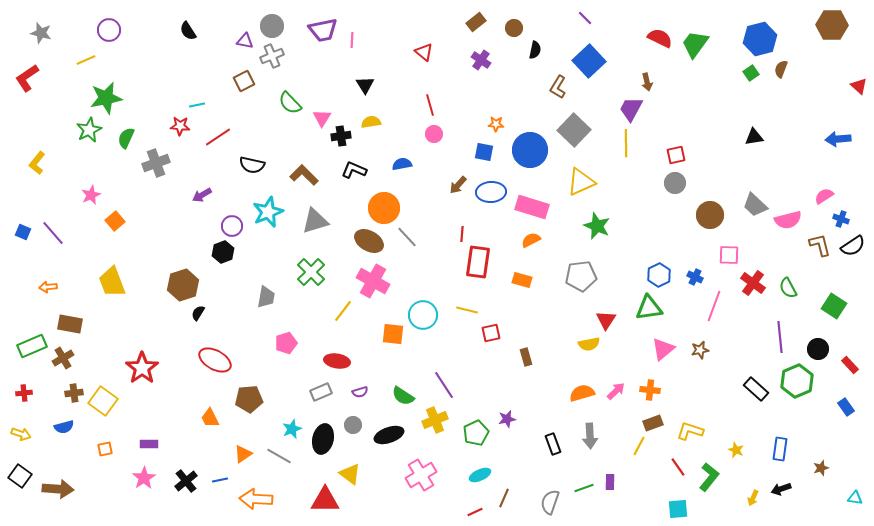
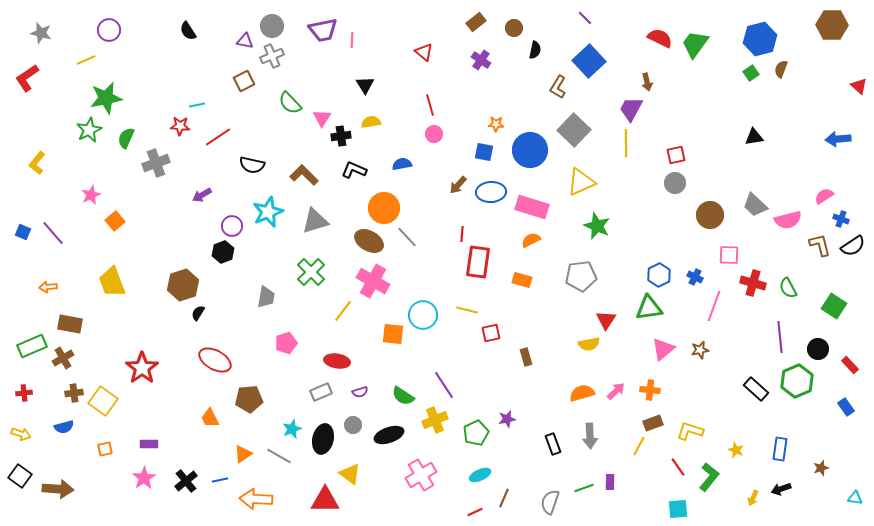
red cross at (753, 283): rotated 20 degrees counterclockwise
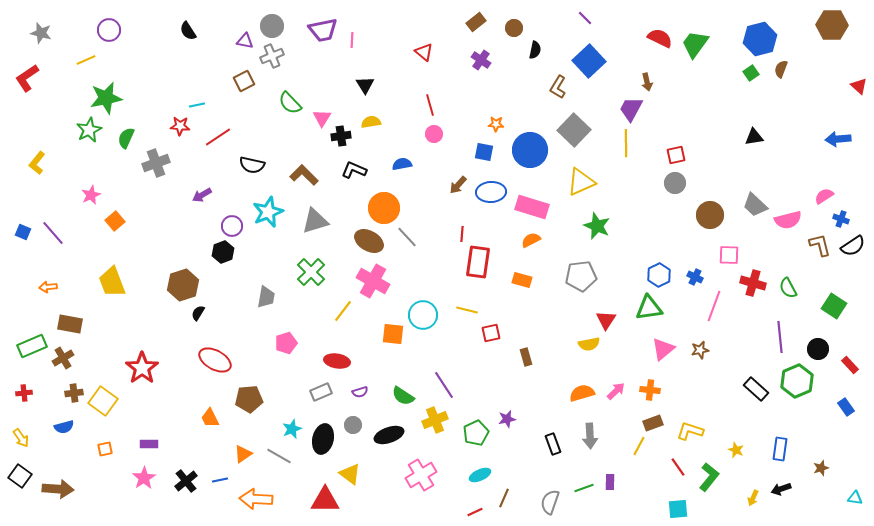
yellow arrow at (21, 434): moved 4 px down; rotated 36 degrees clockwise
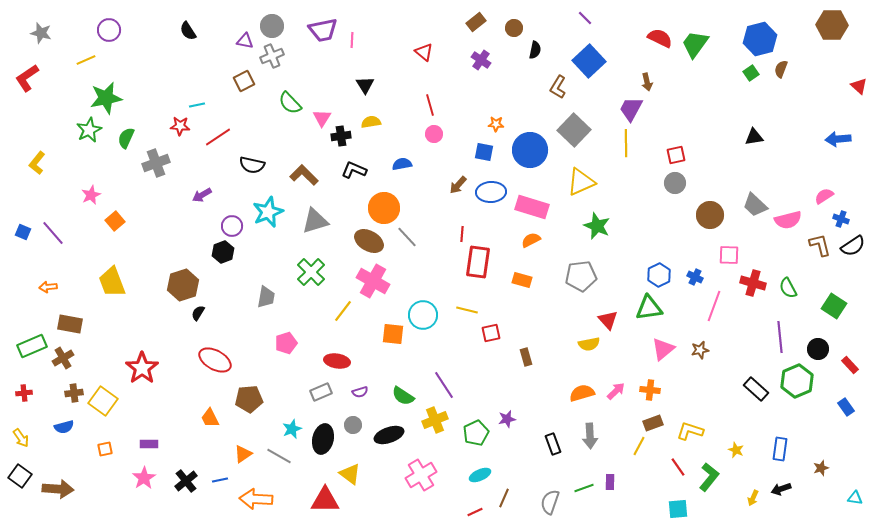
red triangle at (606, 320): moved 2 px right; rotated 15 degrees counterclockwise
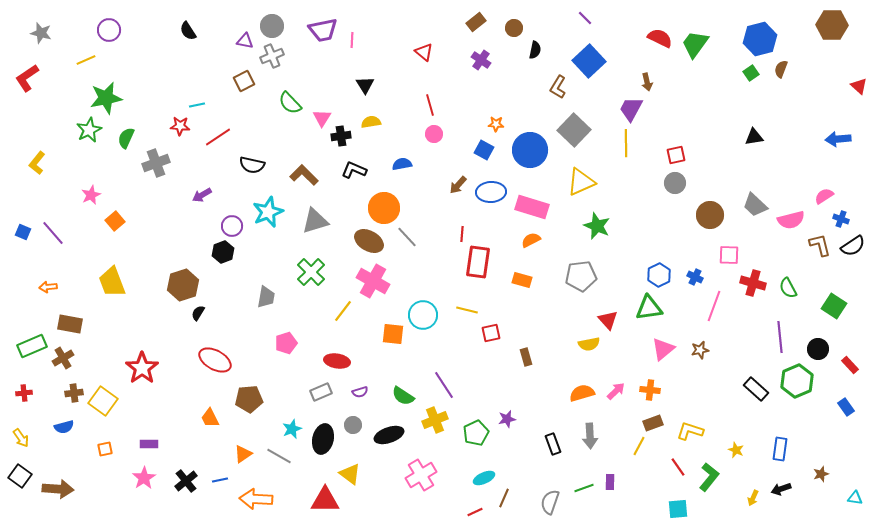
blue square at (484, 152): moved 2 px up; rotated 18 degrees clockwise
pink semicircle at (788, 220): moved 3 px right
brown star at (821, 468): moved 6 px down
cyan ellipse at (480, 475): moved 4 px right, 3 px down
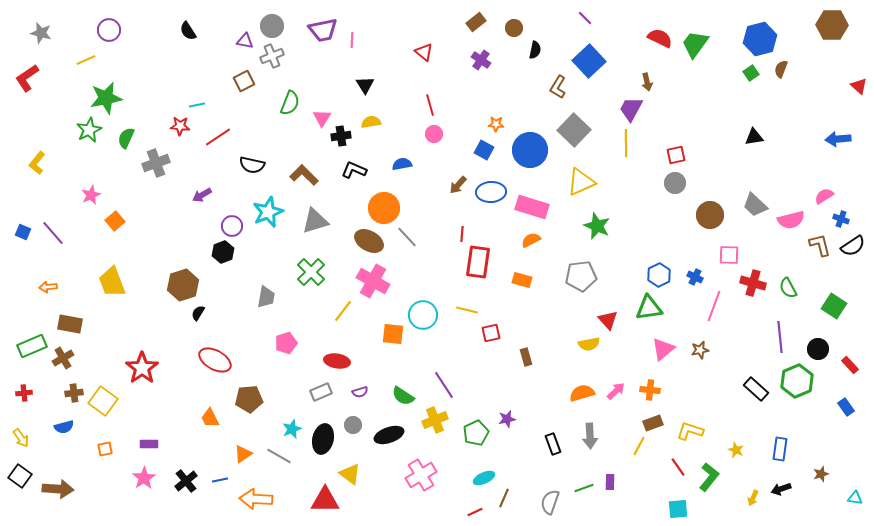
green semicircle at (290, 103): rotated 115 degrees counterclockwise
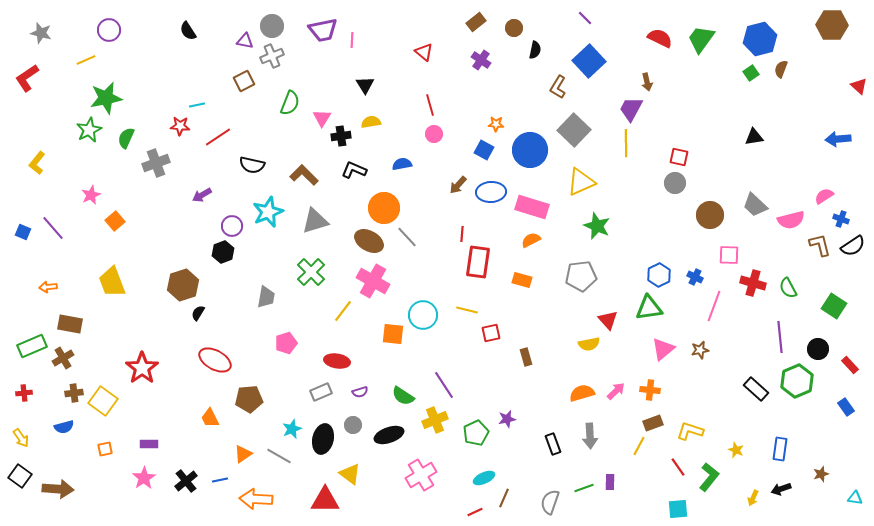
green trapezoid at (695, 44): moved 6 px right, 5 px up
red square at (676, 155): moved 3 px right, 2 px down; rotated 24 degrees clockwise
purple line at (53, 233): moved 5 px up
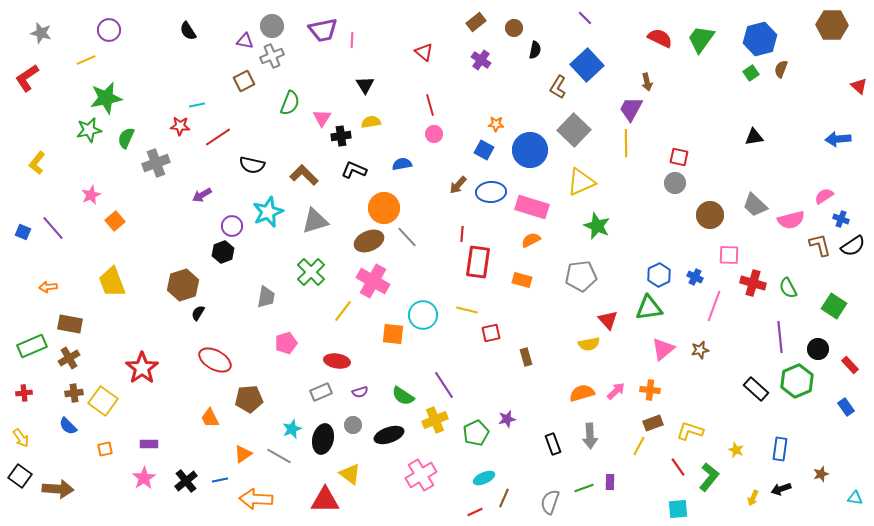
blue square at (589, 61): moved 2 px left, 4 px down
green star at (89, 130): rotated 15 degrees clockwise
brown ellipse at (369, 241): rotated 52 degrees counterclockwise
brown cross at (63, 358): moved 6 px right
blue semicircle at (64, 427): moved 4 px right, 1 px up; rotated 60 degrees clockwise
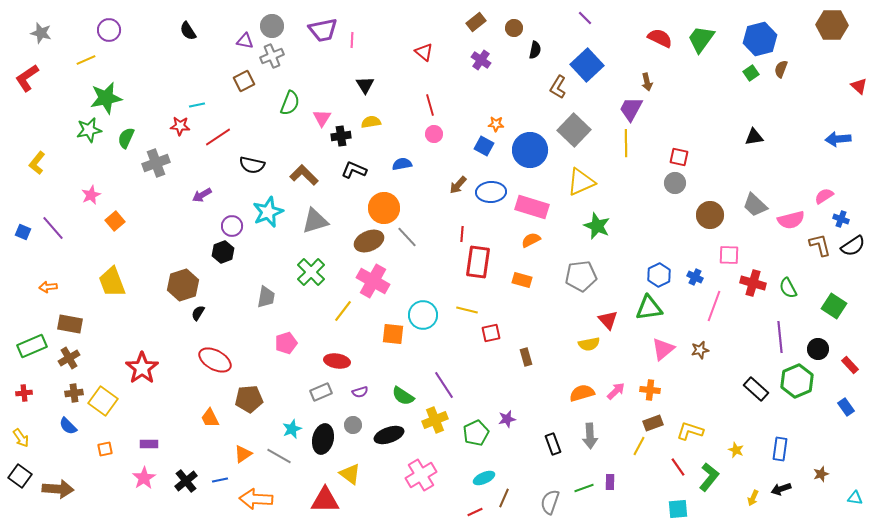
blue square at (484, 150): moved 4 px up
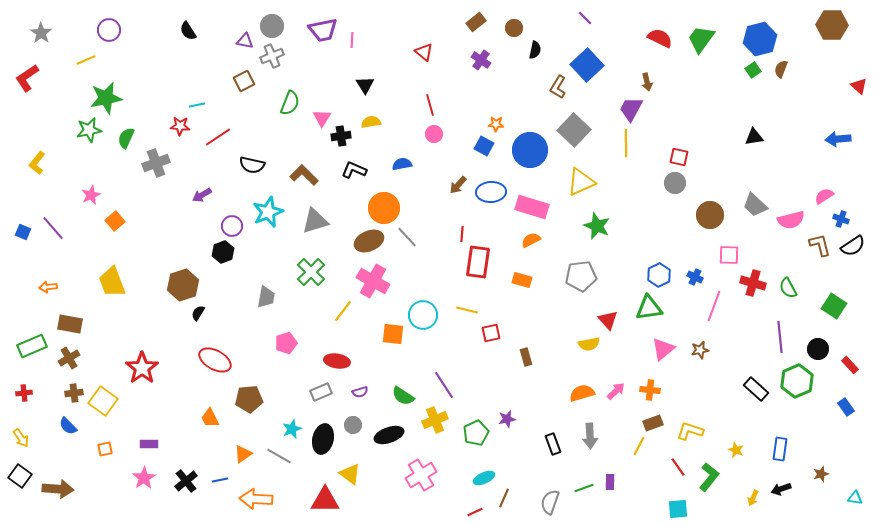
gray star at (41, 33): rotated 20 degrees clockwise
green square at (751, 73): moved 2 px right, 3 px up
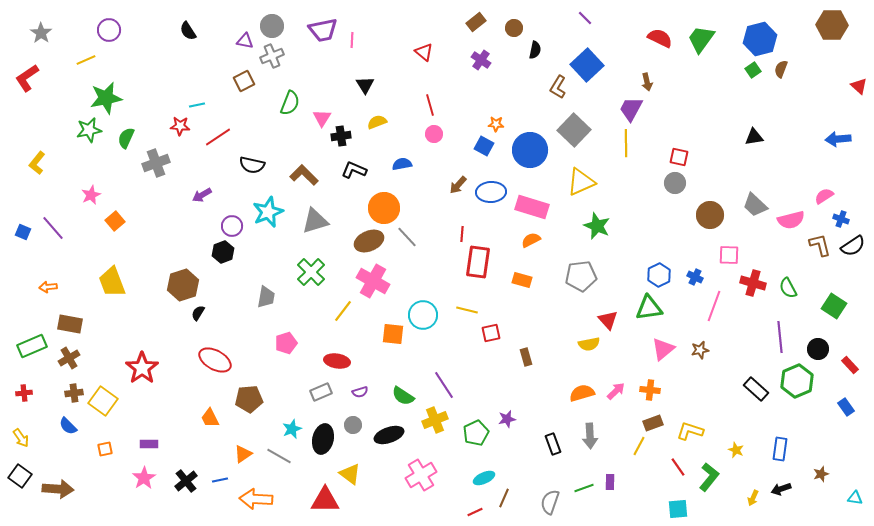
yellow semicircle at (371, 122): moved 6 px right; rotated 12 degrees counterclockwise
